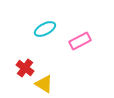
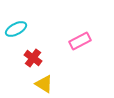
cyan ellipse: moved 29 px left
red cross: moved 8 px right, 10 px up
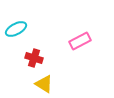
red cross: moved 1 px right; rotated 18 degrees counterclockwise
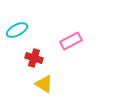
cyan ellipse: moved 1 px right, 1 px down
pink rectangle: moved 9 px left
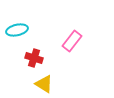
cyan ellipse: rotated 15 degrees clockwise
pink rectangle: moved 1 px right; rotated 25 degrees counterclockwise
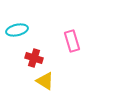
pink rectangle: rotated 55 degrees counterclockwise
yellow triangle: moved 1 px right, 3 px up
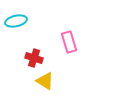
cyan ellipse: moved 1 px left, 9 px up
pink rectangle: moved 3 px left, 1 px down
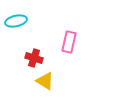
pink rectangle: rotated 30 degrees clockwise
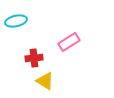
pink rectangle: rotated 45 degrees clockwise
red cross: rotated 24 degrees counterclockwise
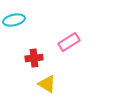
cyan ellipse: moved 2 px left, 1 px up
yellow triangle: moved 2 px right, 3 px down
